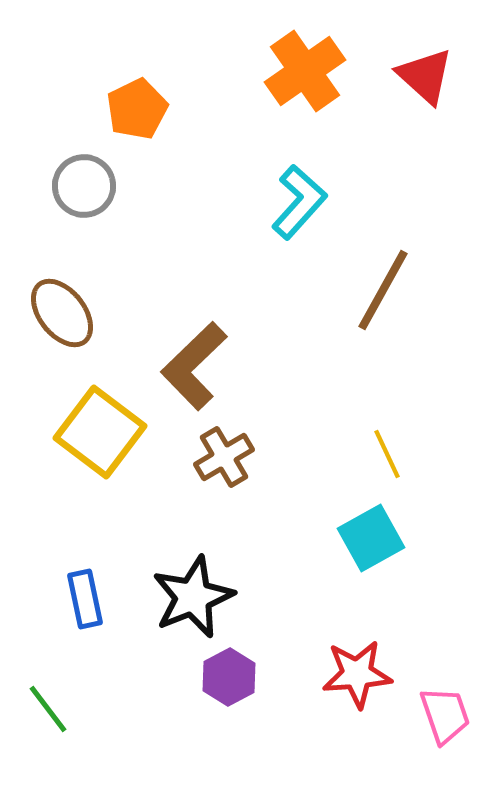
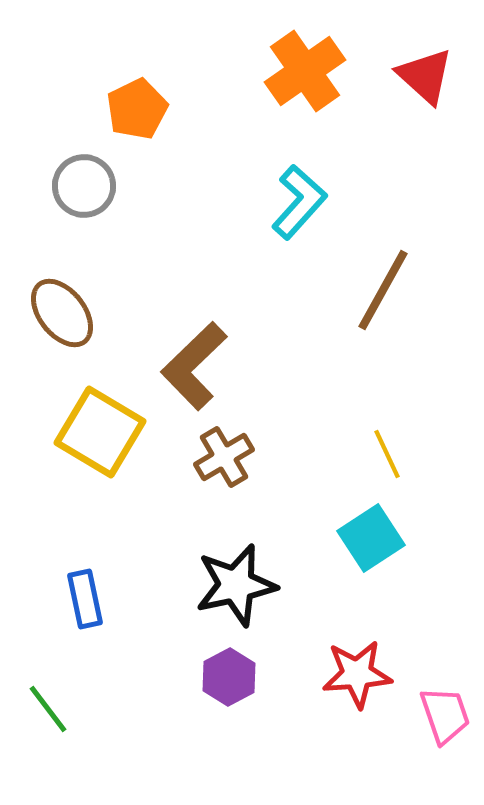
yellow square: rotated 6 degrees counterclockwise
cyan square: rotated 4 degrees counterclockwise
black star: moved 43 px right, 12 px up; rotated 10 degrees clockwise
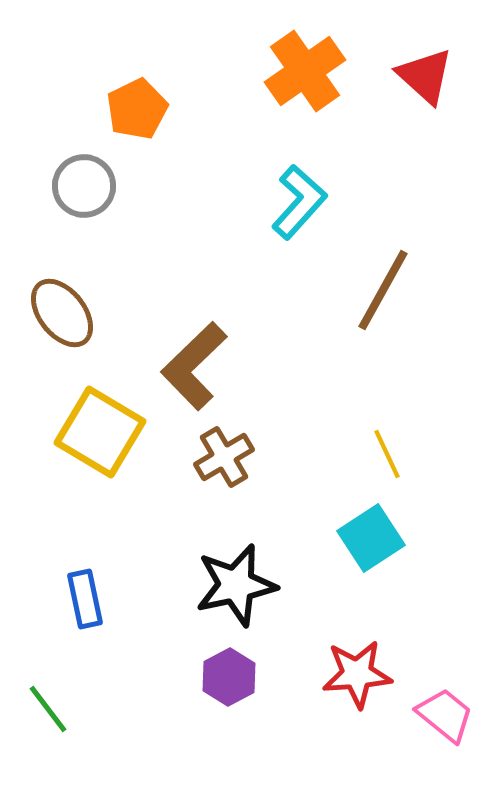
pink trapezoid: rotated 32 degrees counterclockwise
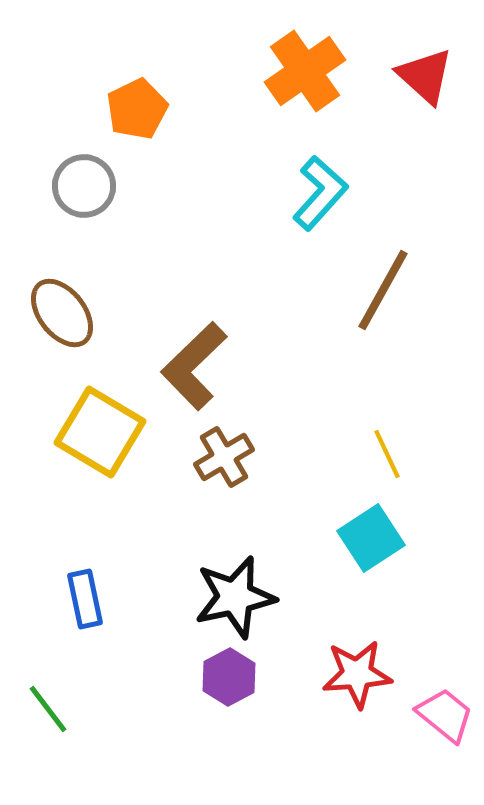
cyan L-shape: moved 21 px right, 9 px up
black star: moved 1 px left, 12 px down
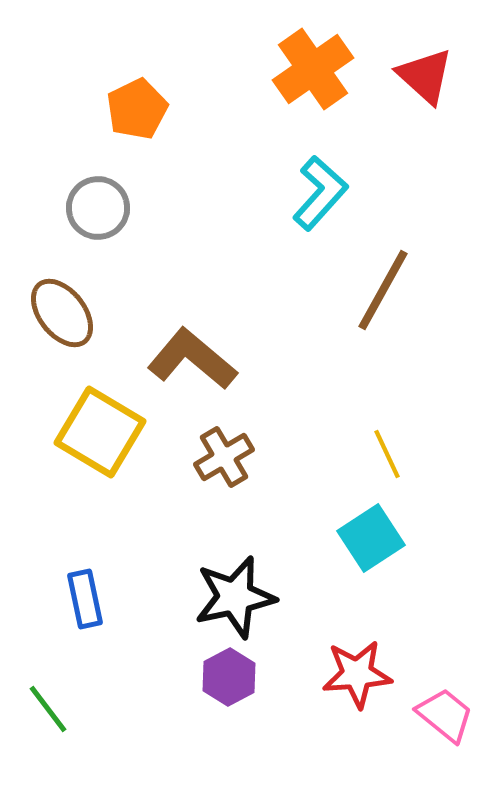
orange cross: moved 8 px right, 2 px up
gray circle: moved 14 px right, 22 px down
brown L-shape: moved 2 px left, 7 px up; rotated 84 degrees clockwise
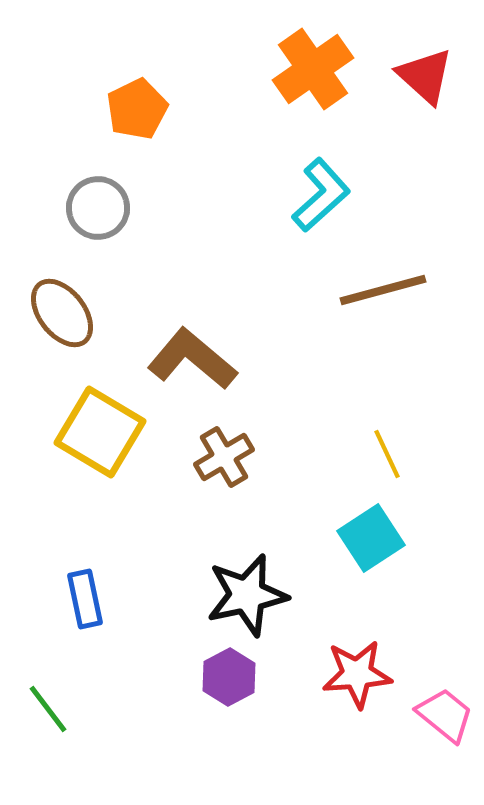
cyan L-shape: moved 1 px right, 2 px down; rotated 6 degrees clockwise
brown line: rotated 46 degrees clockwise
black star: moved 12 px right, 2 px up
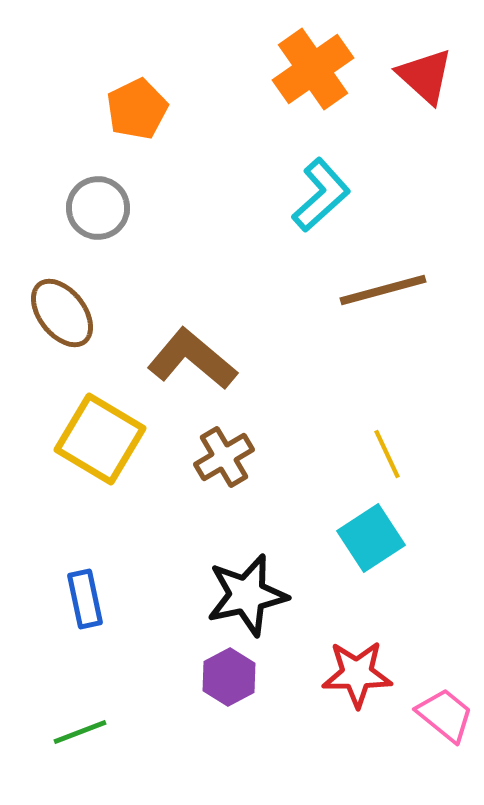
yellow square: moved 7 px down
red star: rotated 4 degrees clockwise
green line: moved 32 px right, 23 px down; rotated 74 degrees counterclockwise
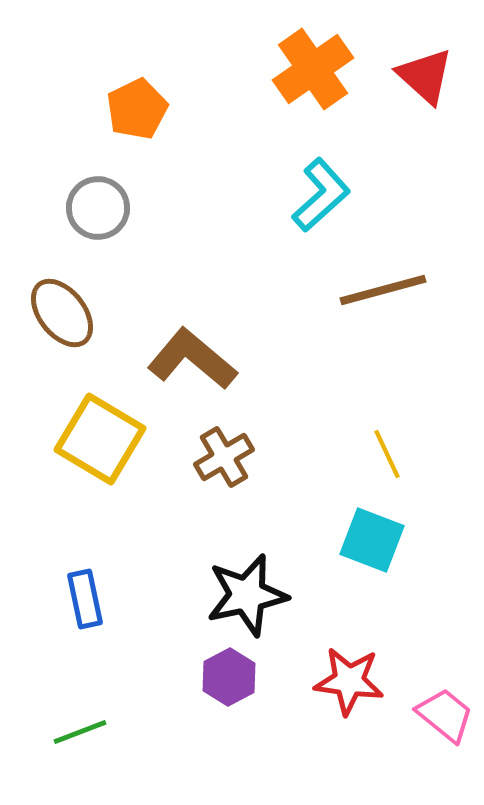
cyan square: moved 1 px right, 2 px down; rotated 36 degrees counterclockwise
red star: moved 8 px left, 7 px down; rotated 8 degrees clockwise
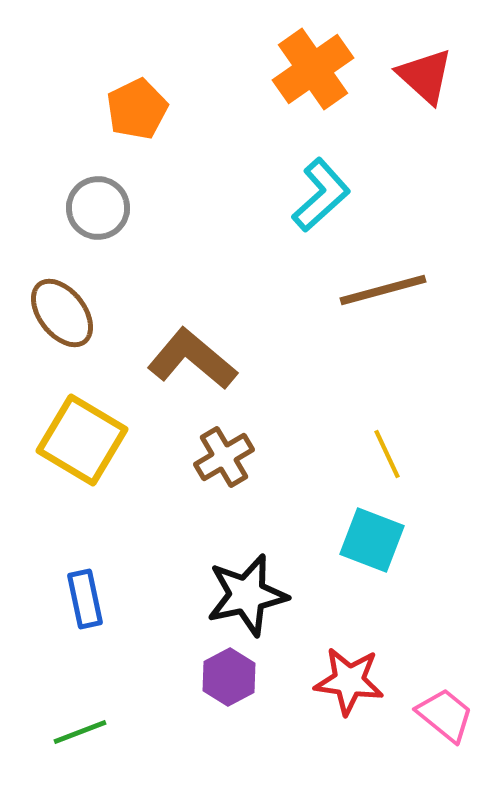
yellow square: moved 18 px left, 1 px down
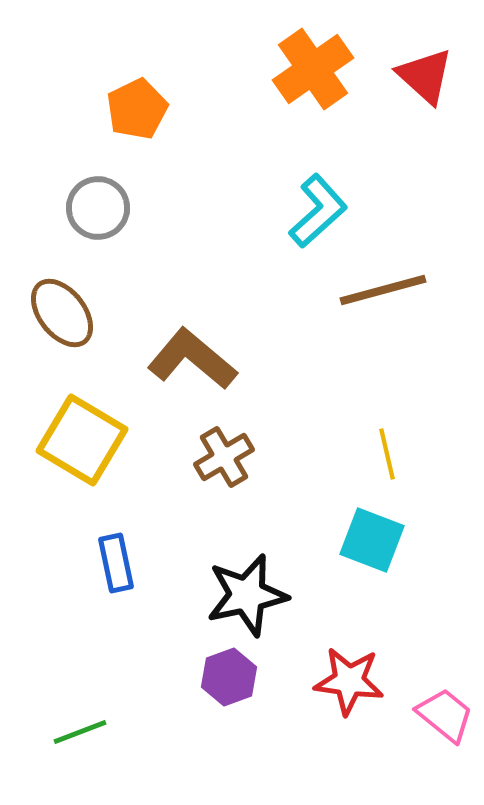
cyan L-shape: moved 3 px left, 16 px down
yellow line: rotated 12 degrees clockwise
blue rectangle: moved 31 px right, 36 px up
purple hexagon: rotated 8 degrees clockwise
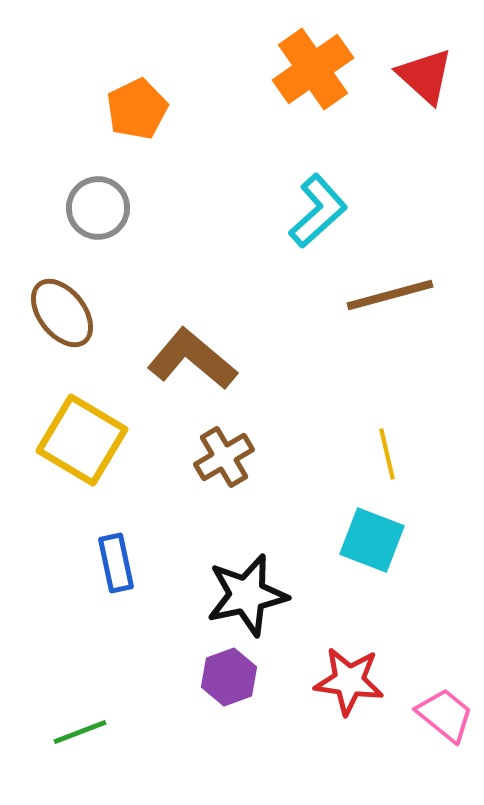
brown line: moved 7 px right, 5 px down
